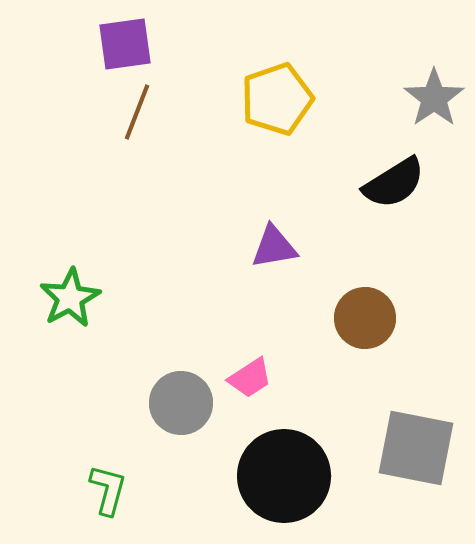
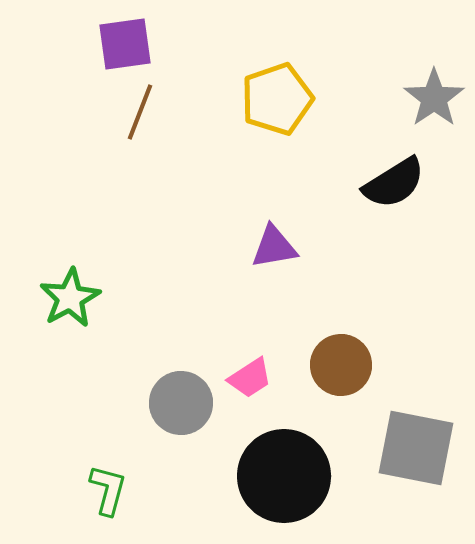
brown line: moved 3 px right
brown circle: moved 24 px left, 47 px down
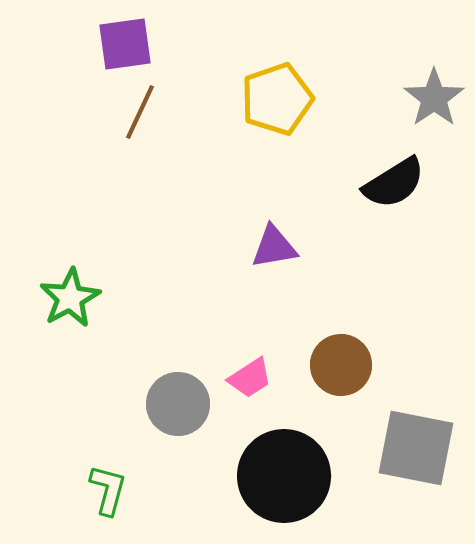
brown line: rotated 4 degrees clockwise
gray circle: moved 3 px left, 1 px down
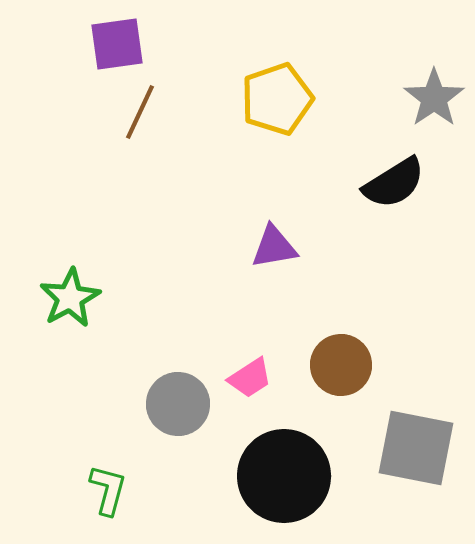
purple square: moved 8 px left
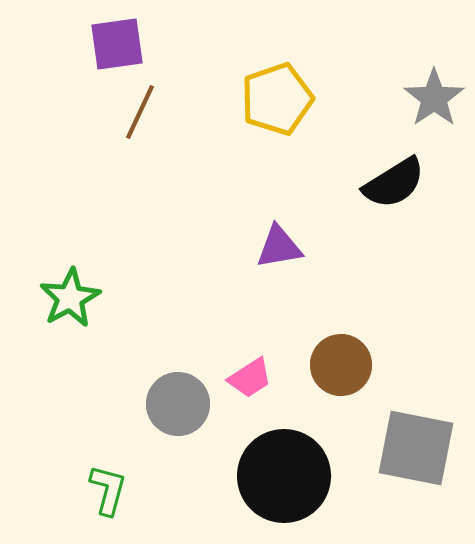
purple triangle: moved 5 px right
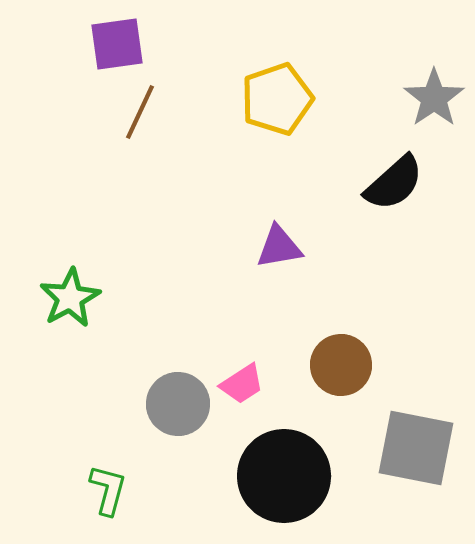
black semicircle: rotated 10 degrees counterclockwise
pink trapezoid: moved 8 px left, 6 px down
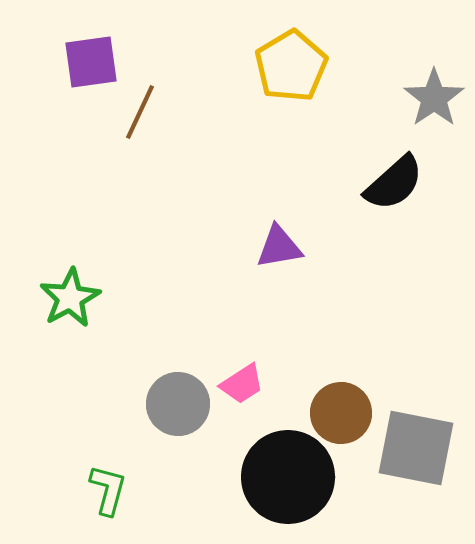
purple square: moved 26 px left, 18 px down
yellow pentagon: moved 14 px right, 33 px up; rotated 12 degrees counterclockwise
brown circle: moved 48 px down
black circle: moved 4 px right, 1 px down
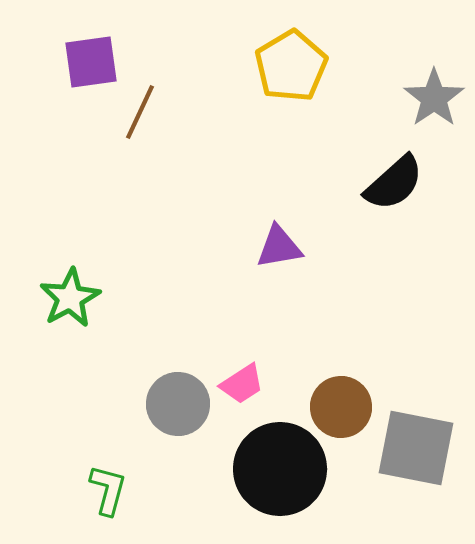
brown circle: moved 6 px up
black circle: moved 8 px left, 8 px up
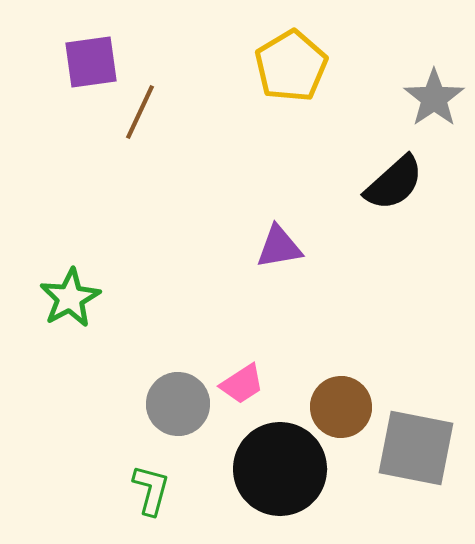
green L-shape: moved 43 px right
